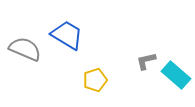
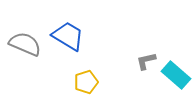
blue trapezoid: moved 1 px right, 1 px down
gray semicircle: moved 5 px up
yellow pentagon: moved 9 px left, 2 px down
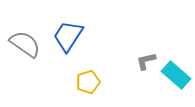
blue trapezoid: rotated 88 degrees counterclockwise
gray semicircle: rotated 12 degrees clockwise
yellow pentagon: moved 2 px right
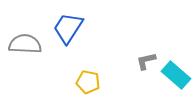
blue trapezoid: moved 8 px up
gray semicircle: rotated 32 degrees counterclockwise
yellow pentagon: rotated 30 degrees clockwise
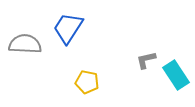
gray L-shape: moved 1 px up
cyan rectangle: rotated 16 degrees clockwise
yellow pentagon: moved 1 px left
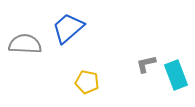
blue trapezoid: rotated 16 degrees clockwise
gray L-shape: moved 4 px down
cyan rectangle: rotated 12 degrees clockwise
